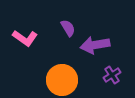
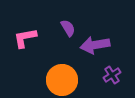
pink L-shape: rotated 135 degrees clockwise
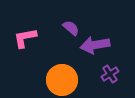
purple semicircle: moved 3 px right; rotated 18 degrees counterclockwise
purple cross: moved 2 px left, 1 px up
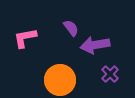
purple semicircle: rotated 12 degrees clockwise
purple cross: rotated 12 degrees counterclockwise
orange circle: moved 2 px left
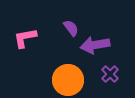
orange circle: moved 8 px right
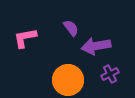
purple arrow: moved 1 px right, 1 px down
purple cross: rotated 18 degrees clockwise
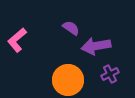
purple semicircle: rotated 18 degrees counterclockwise
pink L-shape: moved 8 px left, 2 px down; rotated 30 degrees counterclockwise
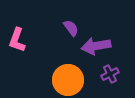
purple semicircle: rotated 18 degrees clockwise
pink L-shape: rotated 30 degrees counterclockwise
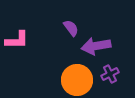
pink L-shape: rotated 110 degrees counterclockwise
orange circle: moved 9 px right
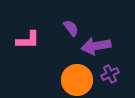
pink L-shape: moved 11 px right
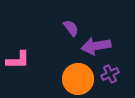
pink L-shape: moved 10 px left, 20 px down
orange circle: moved 1 px right, 1 px up
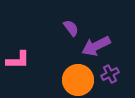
purple arrow: rotated 16 degrees counterclockwise
orange circle: moved 1 px down
